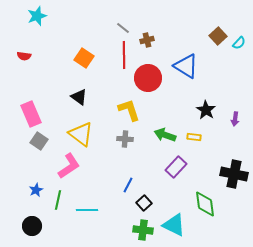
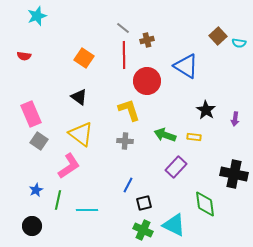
cyan semicircle: rotated 56 degrees clockwise
red circle: moved 1 px left, 3 px down
gray cross: moved 2 px down
black square: rotated 28 degrees clockwise
green cross: rotated 18 degrees clockwise
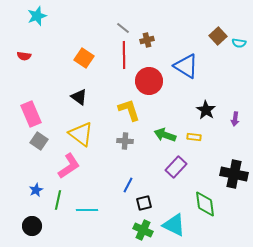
red circle: moved 2 px right
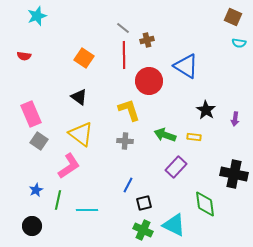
brown square: moved 15 px right, 19 px up; rotated 24 degrees counterclockwise
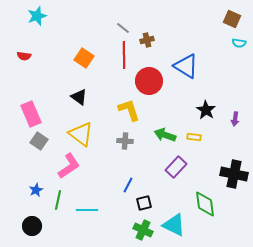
brown square: moved 1 px left, 2 px down
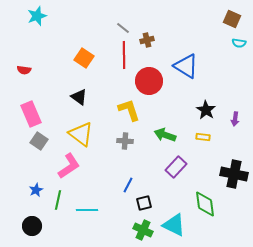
red semicircle: moved 14 px down
yellow rectangle: moved 9 px right
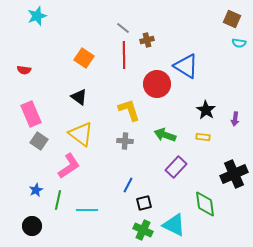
red circle: moved 8 px right, 3 px down
black cross: rotated 36 degrees counterclockwise
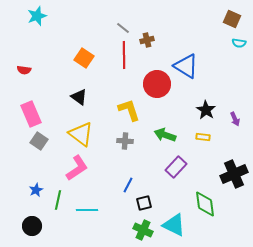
purple arrow: rotated 32 degrees counterclockwise
pink L-shape: moved 8 px right, 2 px down
